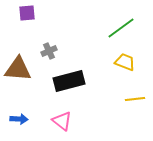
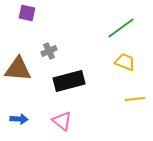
purple square: rotated 18 degrees clockwise
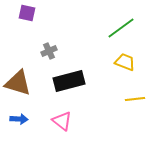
brown triangle: moved 14 px down; rotated 12 degrees clockwise
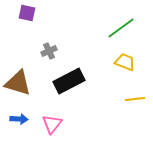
black rectangle: rotated 12 degrees counterclockwise
pink triangle: moved 10 px left, 3 px down; rotated 30 degrees clockwise
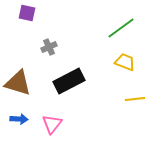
gray cross: moved 4 px up
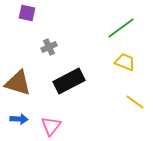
yellow line: moved 3 px down; rotated 42 degrees clockwise
pink triangle: moved 1 px left, 2 px down
